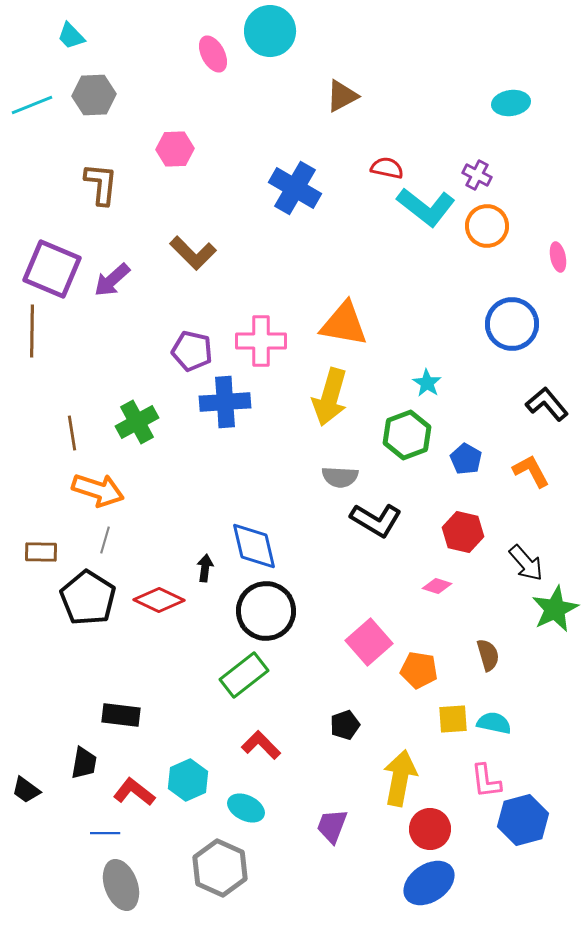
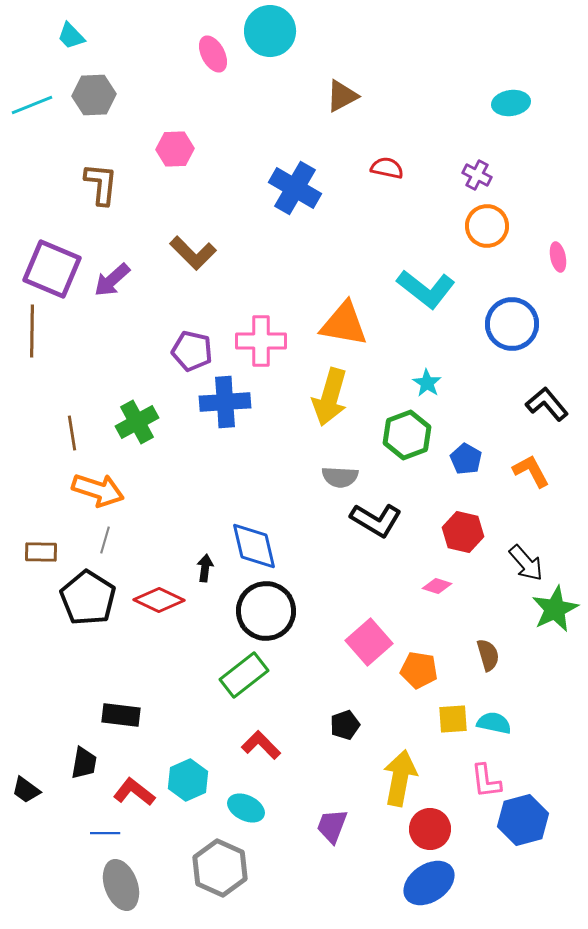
cyan L-shape at (426, 207): moved 82 px down
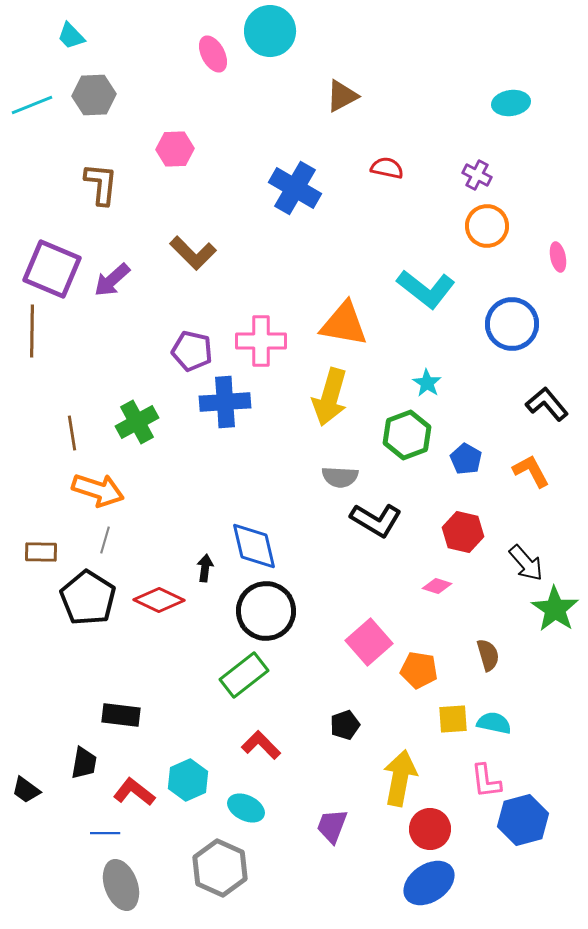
green star at (555, 609): rotated 12 degrees counterclockwise
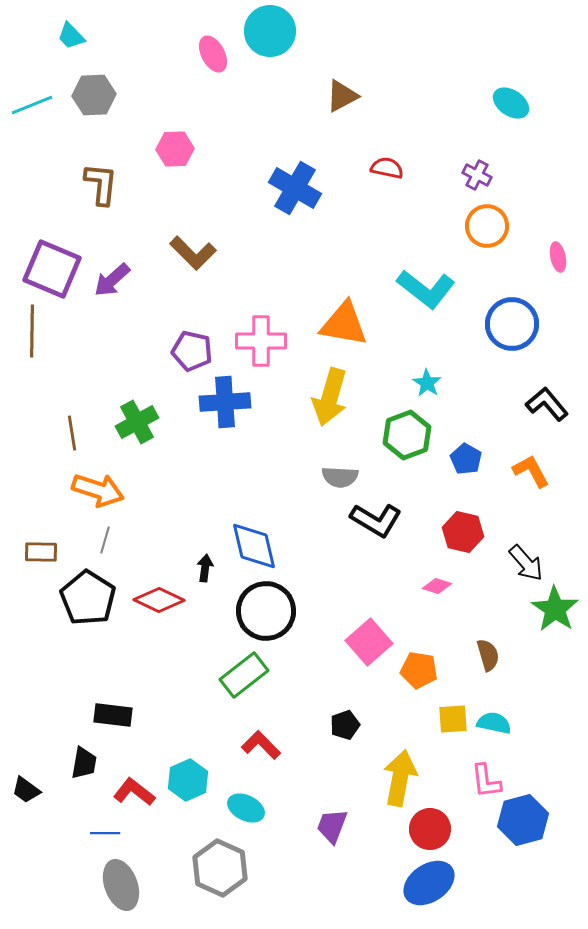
cyan ellipse at (511, 103): rotated 42 degrees clockwise
black rectangle at (121, 715): moved 8 px left
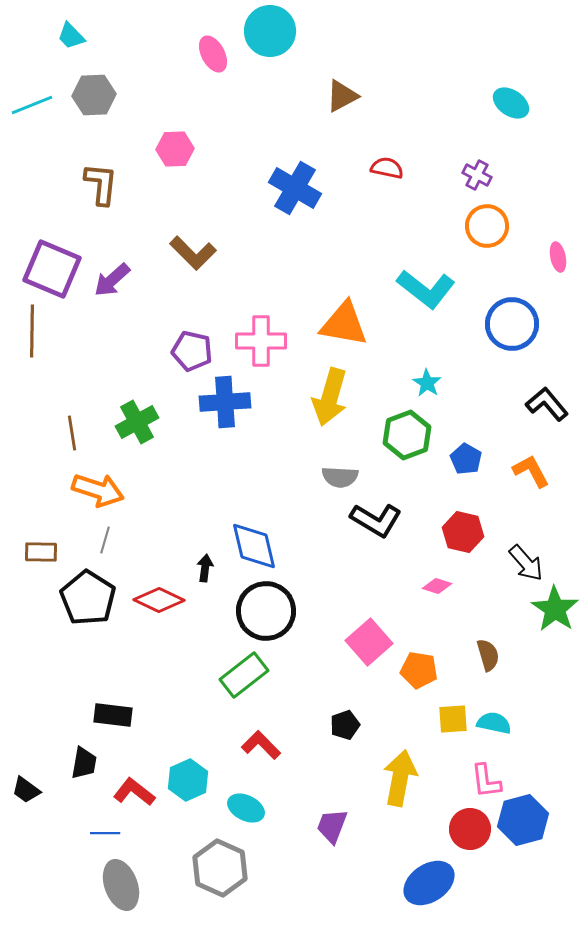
red circle at (430, 829): moved 40 px right
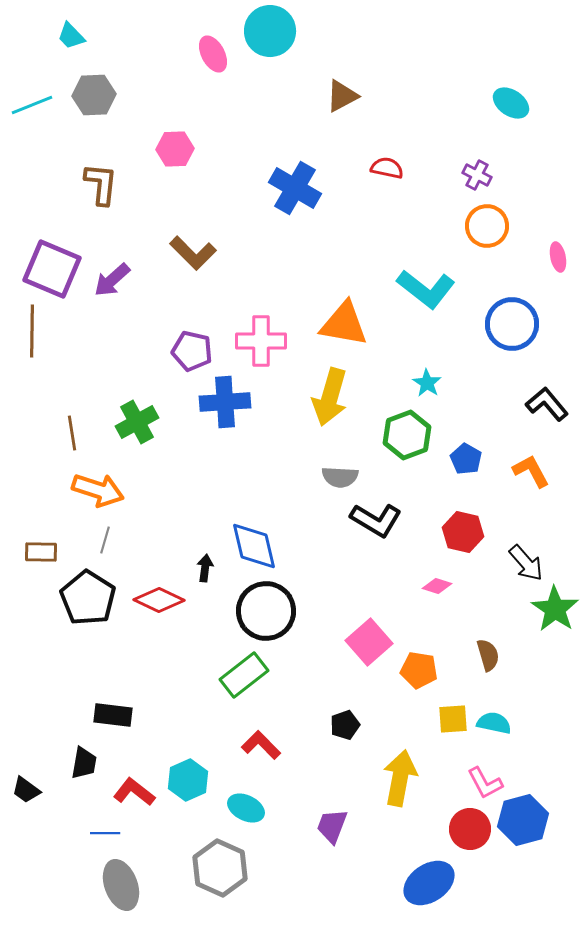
pink L-shape at (486, 781): moved 1 px left, 2 px down; rotated 21 degrees counterclockwise
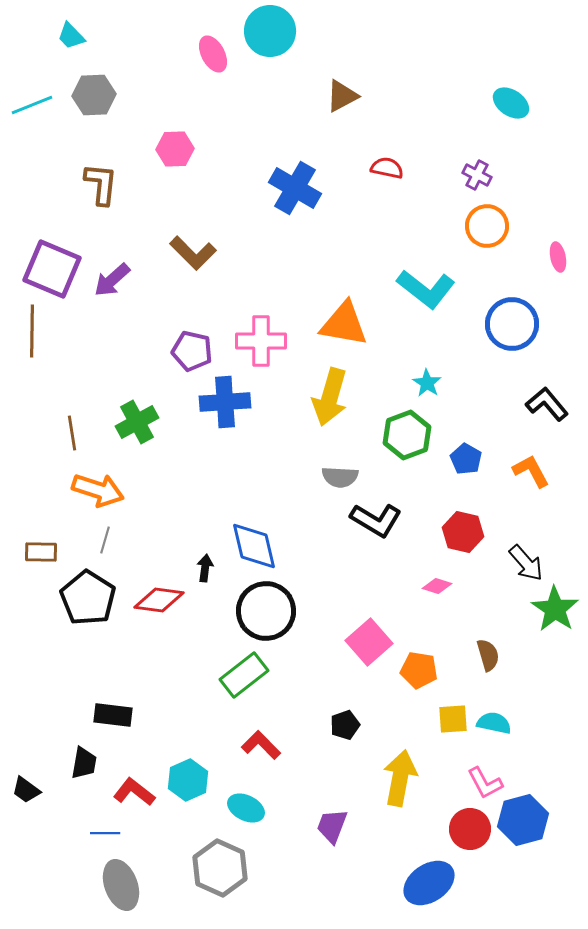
red diamond at (159, 600): rotated 18 degrees counterclockwise
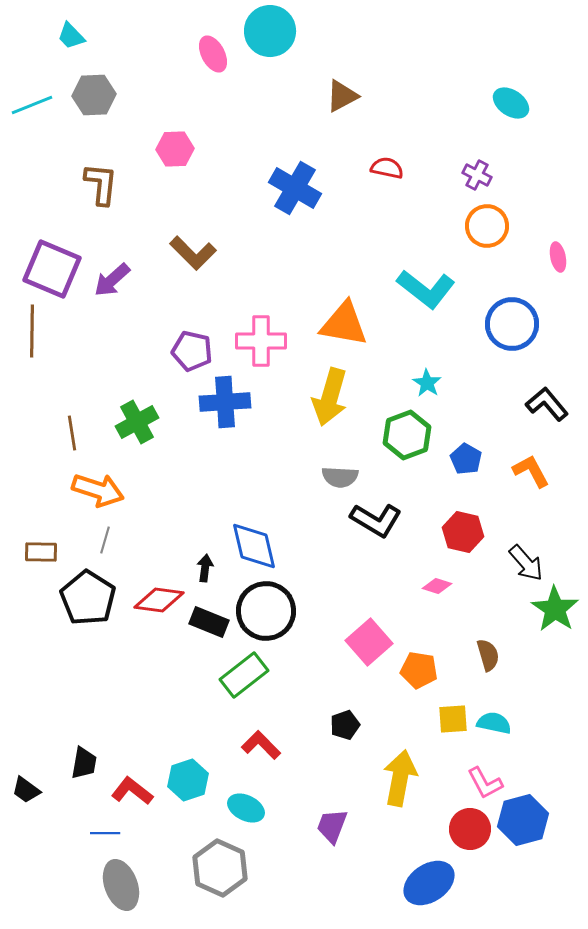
black rectangle at (113, 715): moved 96 px right, 93 px up; rotated 15 degrees clockwise
cyan hexagon at (188, 780): rotated 6 degrees clockwise
red L-shape at (134, 792): moved 2 px left, 1 px up
